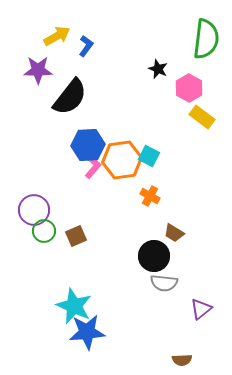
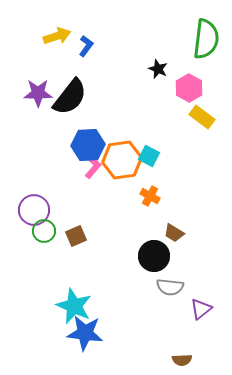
yellow arrow: rotated 12 degrees clockwise
purple star: moved 23 px down
gray semicircle: moved 6 px right, 4 px down
blue star: moved 2 px left, 1 px down; rotated 12 degrees clockwise
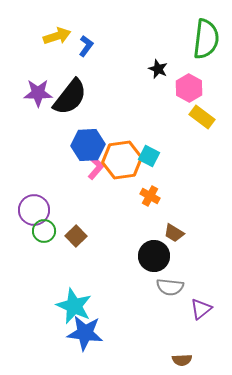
pink L-shape: moved 3 px right, 1 px down
brown square: rotated 20 degrees counterclockwise
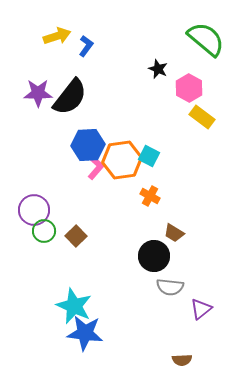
green semicircle: rotated 57 degrees counterclockwise
